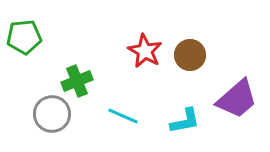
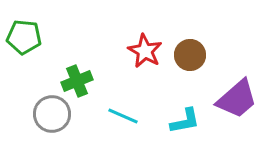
green pentagon: rotated 12 degrees clockwise
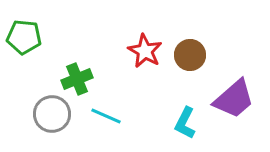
green cross: moved 2 px up
purple trapezoid: moved 3 px left
cyan line: moved 17 px left
cyan L-shape: moved 2 px down; rotated 128 degrees clockwise
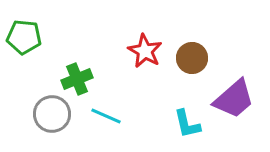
brown circle: moved 2 px right, 3 px down
cyan L-shape: moved 2 px right, 1 px down; rotated 40 degrees counterclockwise
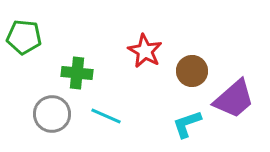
brown circle: moved 13 px down
green cross: moved 6 px up; rotated 28 degrees clockwise
cyan L-shape: rotated 84 degrees clockwise
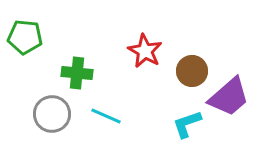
green pentagon: moved 1 px right
purple trapezoid: moved 5 px left, 2 px up
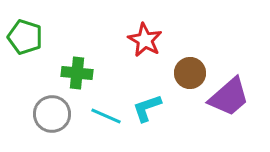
green pentagon: rotated 12 degrees clockwise
red star: moved 11 px up
brown circle: moved 2 px left, 2 px down
cyan L-shape: moved 40 px left, 16 px up
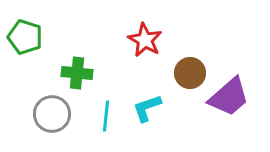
cyan line: rotated 72 degrees clockwise
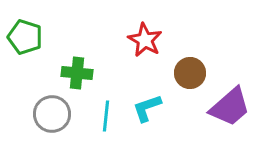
purple trapezoid: moved 1 px right, 10 px down
